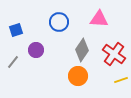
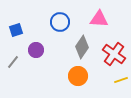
blue circle: moved 1 px right
gray diamond: moved 3 px up
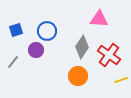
blue circle: moved 13 px left, 9 px down
red cross: moved 5 px left, 1 px down
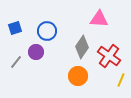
blue square: moved 1 px left, 2 px up
purple circle: moved 2 px down
red cross: moved 1 px down
gray line: moved 3 px right
yellow line: rotated 48 degrees counterclockwise
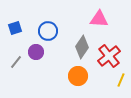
blue circle: moved 1 px right
red cross: rotated 15 degrees clockwise
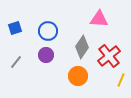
purple circle: moved 10 px right, 3 px down
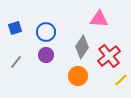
blue circle: moved 2 px left, 1 px down
yellow line: rotated 24 degrees clockwise
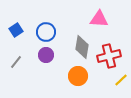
blue square: moved 1 px right, 2 px down; rotated 16 degrees counterclockwise
gray diamond: rotated 25 degrees counterclockwise
red cross: rotated 25 degrees clockwise
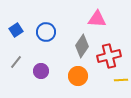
pink triangle: moved 2 px left
gray diamond: moved 1 px up; rotated 25 degrees clockwise
purple circle: moved 5 px left, 16 px down
yellow line: rotated 40 degrees clockwise
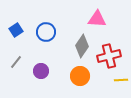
orange circle: moved 2 px right
